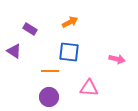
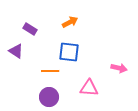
purple triangle: moved 2 px right
pink arrow: moved 2 px right, 9 px down
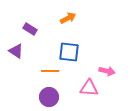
orange arrow: moved 2 px left, 4 px up
pink arrow: moved 12 px left, 3 px down
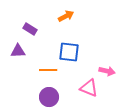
orange arrow: moved 2 px left, 2 px up
purple triangle: moved 2 px right; rotated 35 degrees counterclockwise
orange line: moved 2 px left, 1 px up
pink triangle: rotated 18 degrees clockwise
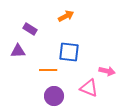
purple circle: moved 5 px right, 1 px up
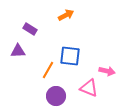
orange arrow: moved 1 px up
blue square: moved 1 px right, 4 px down
orange line: rotated 60 degrees counterclockwise
purple circle: moved 2 px right
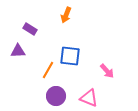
orange arrow: rotated 140 degrees clockwise
pink arrow: rotated 35 degrees clockwise
pink triangle: moved 10 px down
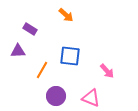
orange arrow: rotated 70 degrees counterclockwise
orange line: moved 6 px left
pink triangle: moved 2 px right
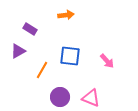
orange arrow: rotated 49 degrees counterclockwise
purple triangle: rotated 28 degrees counterclockwise
pink arrow: moved 10 px up
purple circle: moved 4 px right, 1 px down
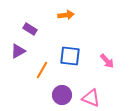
purple circle: moved 2 px right, 2 px up
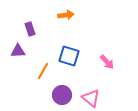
purple rectangle: rotated 40 degrees clockwise
purple triangle: rotated 28 degrees clockwise
blue square: moved 1 px left; rotated 10 degrees clockwise
pink arrow: moved 1 px down
orange line: moved 1 px right, 1 px down
pink triangle: rotated 18 degrees clockwise
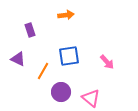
purple rectangle: moved 1 px down
purple triangle: moved 8 px down; rotated 28 degrees clockwise
blue square: rotated 25 degrees counterclockwise
purple circle: moved 1 px left, 3 px up
